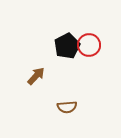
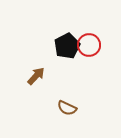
brown semicircle: moved 1 px down; rotated 30 degrees clockwise
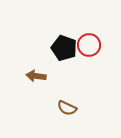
black pentagon: moved 3 px left, 2 px down; rotated 25 degrees counterclockwise
brown arrow: rotated 126 degrees counterclockwise
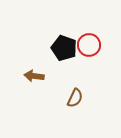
brown arrow: moved 2 px left
brown semicircle: moved 8 px right, 10 px up; rotated 90 degrees counterclockwise
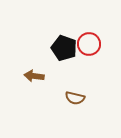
red circle: moved 1 px up
brown semicircle: rotated 78 degrees clockwise
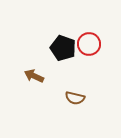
black pentagon: moved 1 px left
brown arrow: rotated 18 degrees clockwise
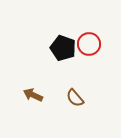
brown arrow: moved 1 px left, 19 px down
brown semicircle: rotated 36 degrees clockwise
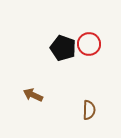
brown semicircle: moved 14 px right, 12 px down; rotated 138 degrees counterclockwise
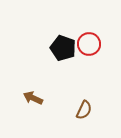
brown arrow: moved 3 px down
brown semicircle: moved 5 px left; rotated 24 degrees clockwise
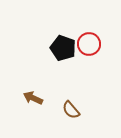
brown semicircle: moved 13 px left; rotated 114 degrees clockwise
